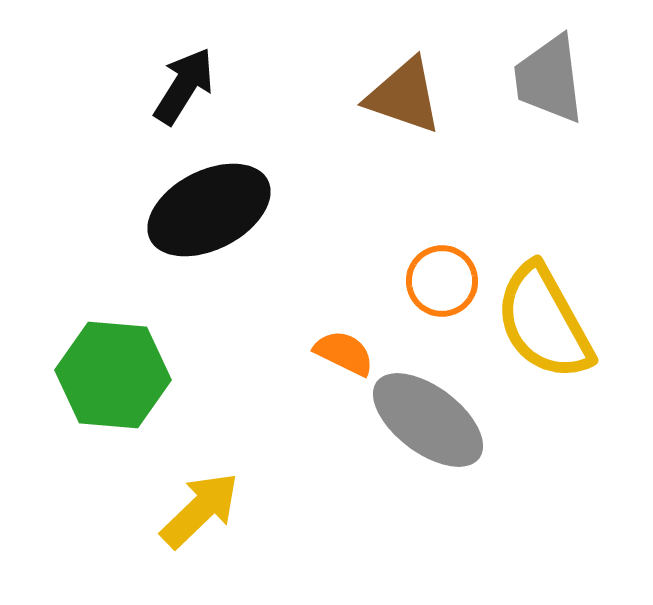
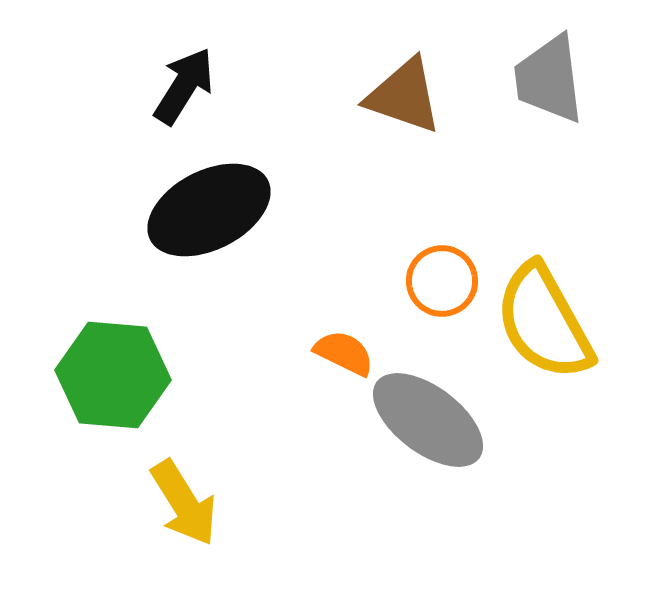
yellow arrow: moved 16 px left, 7 px up; rotated 102 degrees clockwise
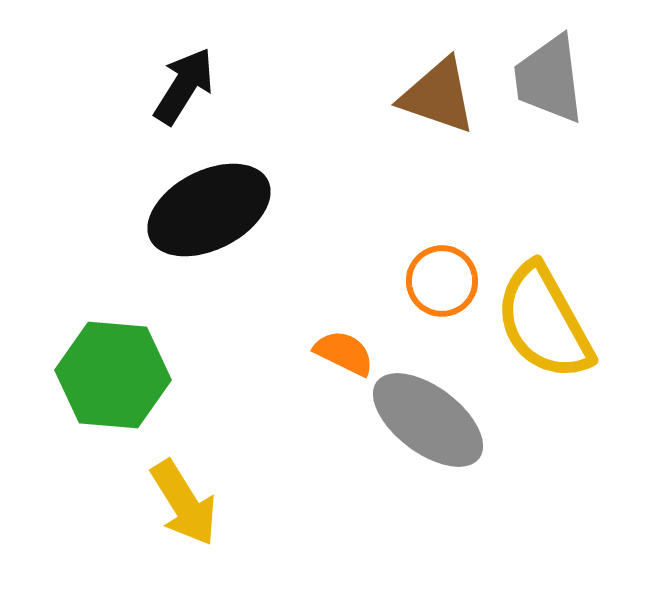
brown triangle: moved 34 px right
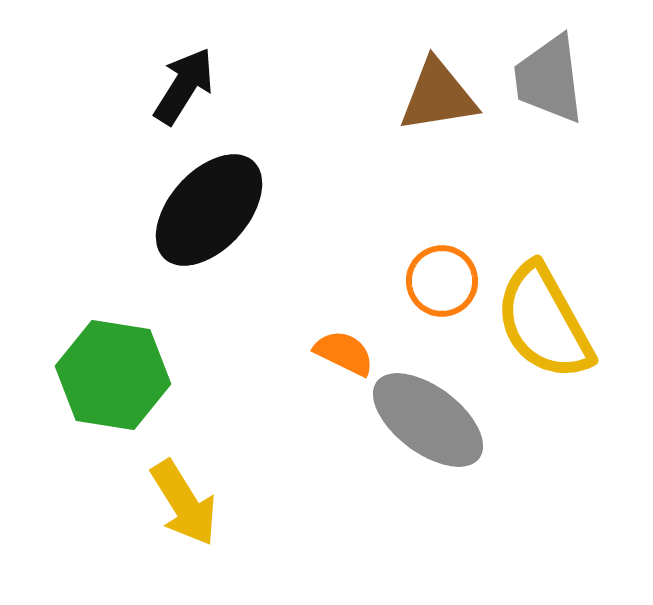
brown triangle: rotated 28 degrees counterclockwise
black ellipse: rotated 21 degrees counterclockwise
green hexagon: rotated 4 degrees clockwise
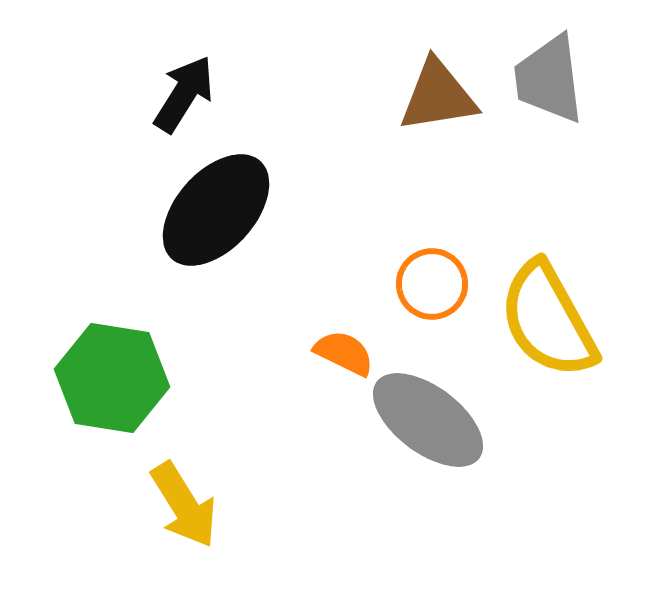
black arrow: moved 8 px down
black ellipse: moved 7 px right
orange circle: moved 10 px left, 3 px down
yellow semicircle: moved 4 px right, 2 px up
green hexagon: moved 1 px left, 3 px down
yellow arrow: moved 2 px down
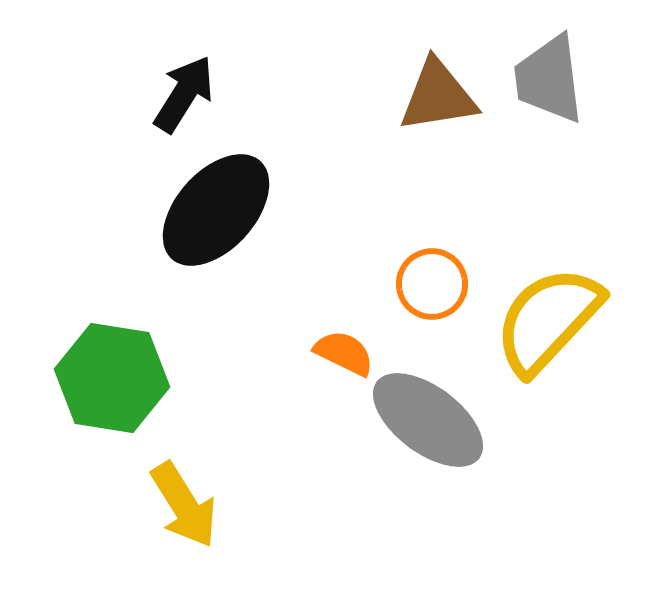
yellow semicircle: rotated 72 degrees clockwise
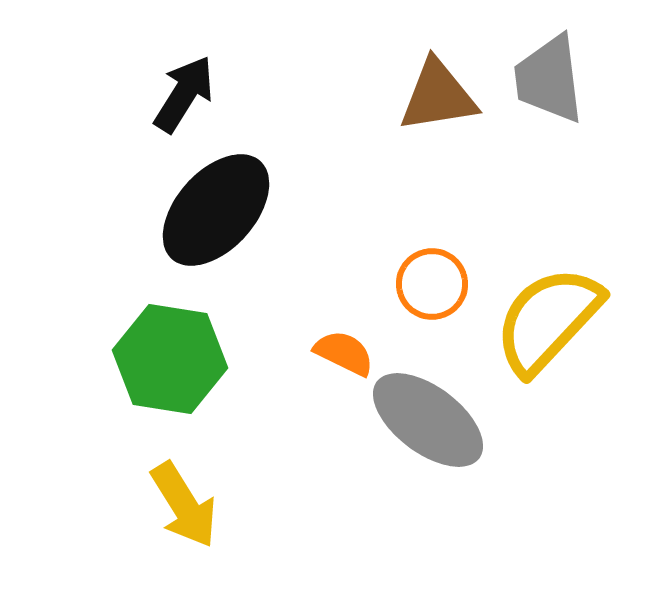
green hexagon: moved 58 px right, 19 px up
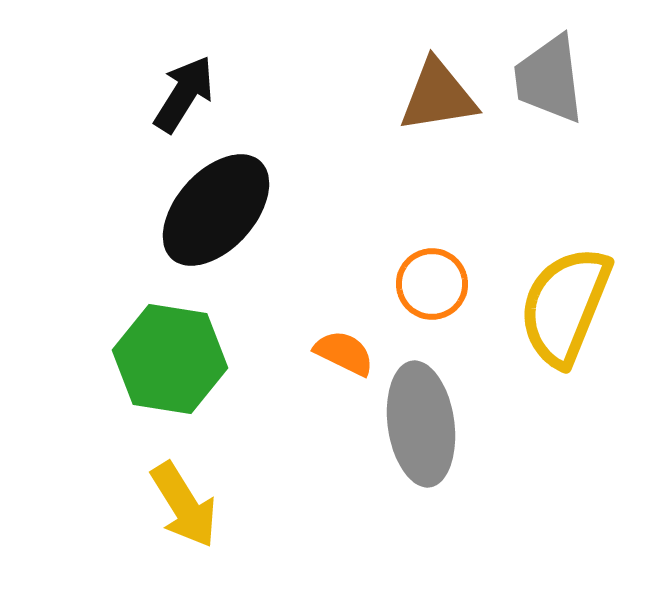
yellow semicircle: moved 17 px right, 14 px up; rotated 21 degrees counterclockwise
gray ellipse: moved 7 px left, 4 px down; rotated 45 degrees clockwise
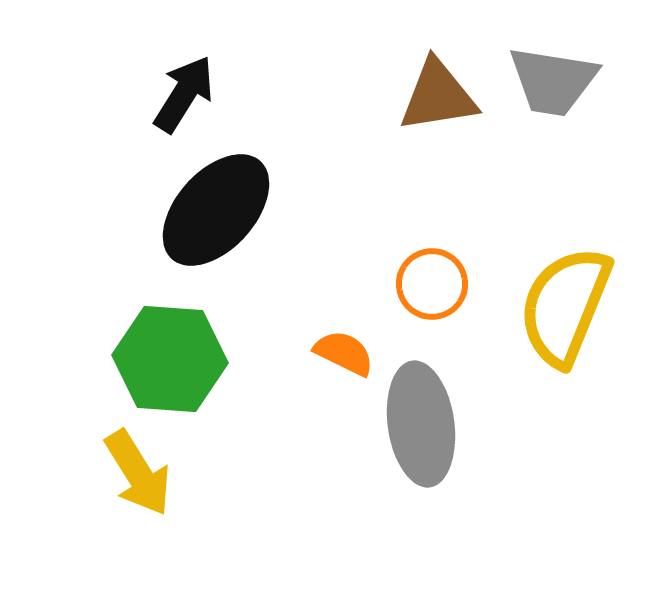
gray trapezoid: moved 4 px right, 2 px down; rotated 74 degrees counterclockwise
green hexagon: rotated 5 degrees counterclockwise
yellow arrow: moved 46 px left, 32 px up
